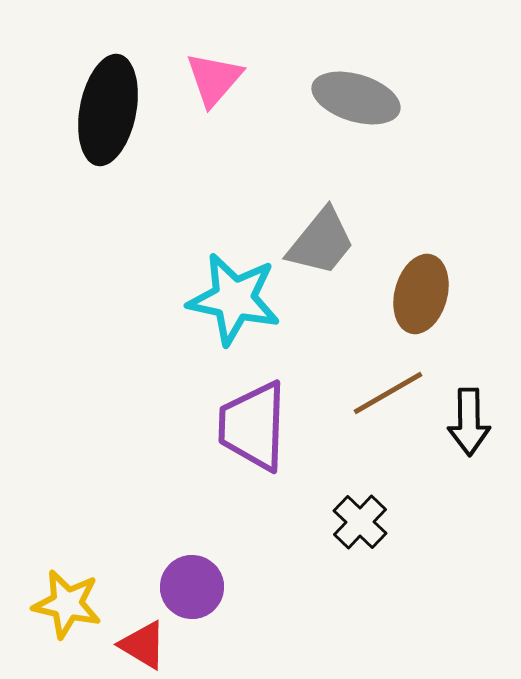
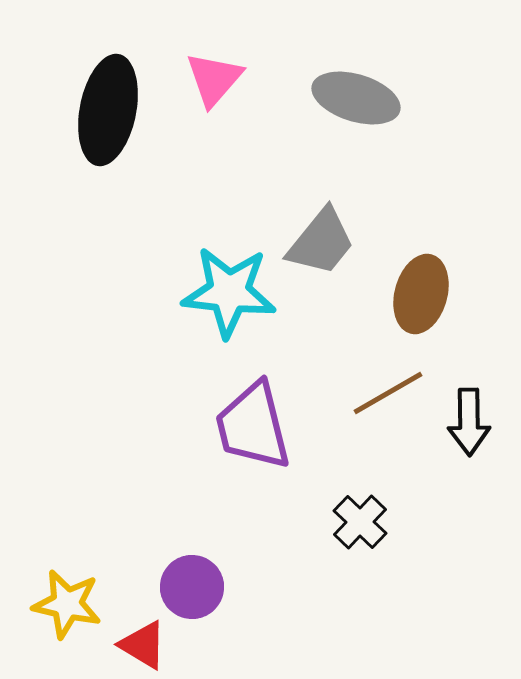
cyan star: moved 5 px left, 7 px up; rotated 6 degrees counterclockwise
purple trapezoid: rotated 16 degrees counterclockwise
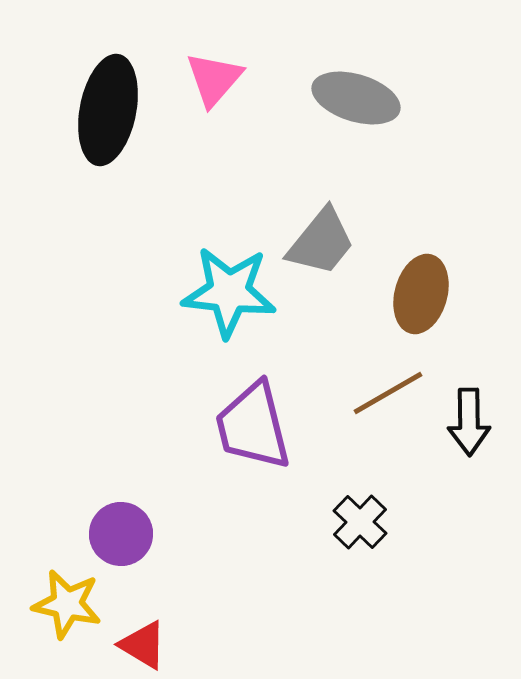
purple circle: moved 71 px left, 53 px up
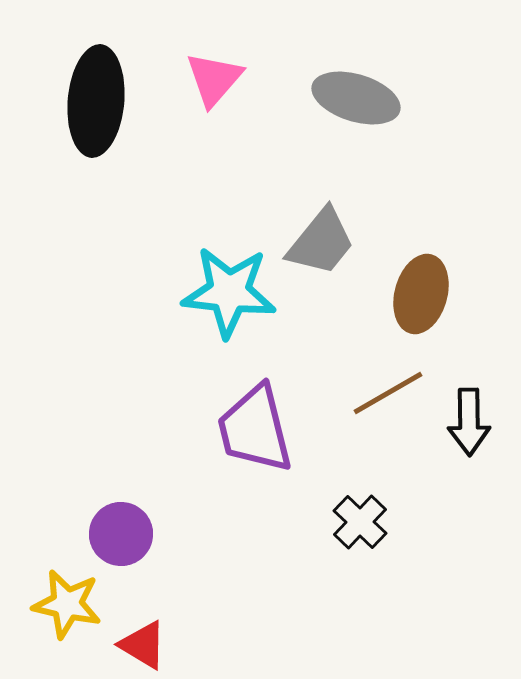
black ellipse: moved 12 px left, 9 px up; rotated 6 degrees counterclockwise
purple trapezoid: moved 2 px right, 3 px down
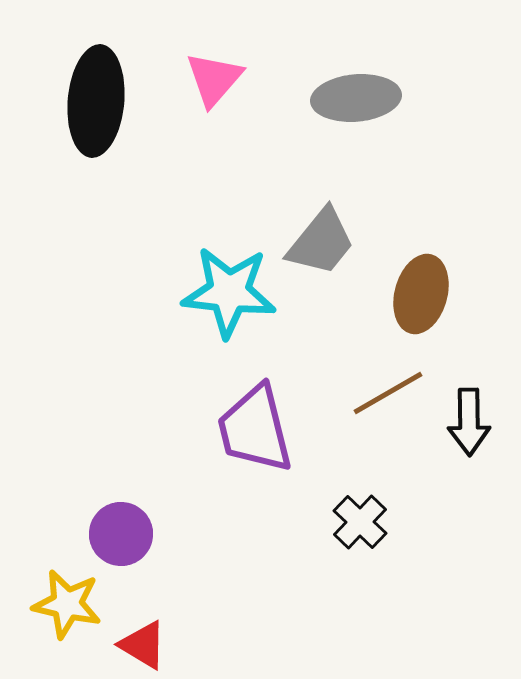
gray ellipse: rotated 22 degrees counterclockwise
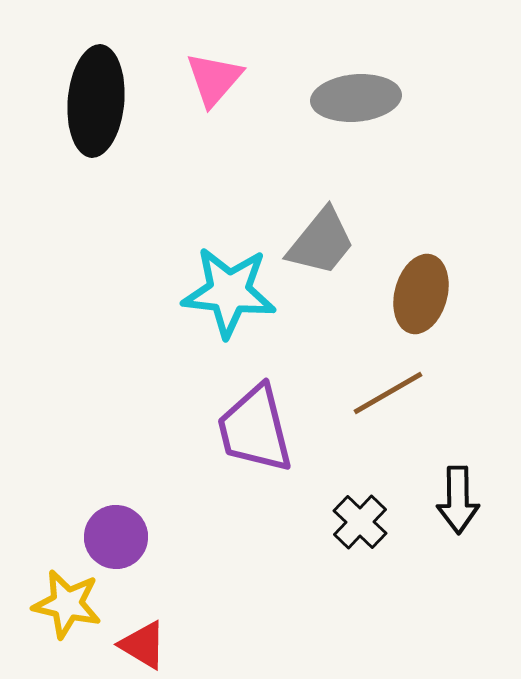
black arrow: moved 11 px left, 78 px down
purple circle: moved 5 px left, 3 px down
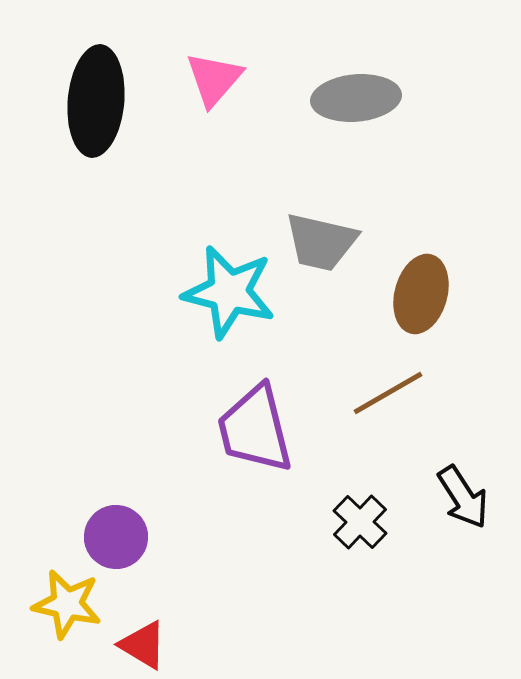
gray trapezoid: rotated 64 degrees clockwise
cyan star: rotated 8 degrees clockwise
black arrow: moved 5 px right, 3 px up; rotated 32 degrees counterclockwise
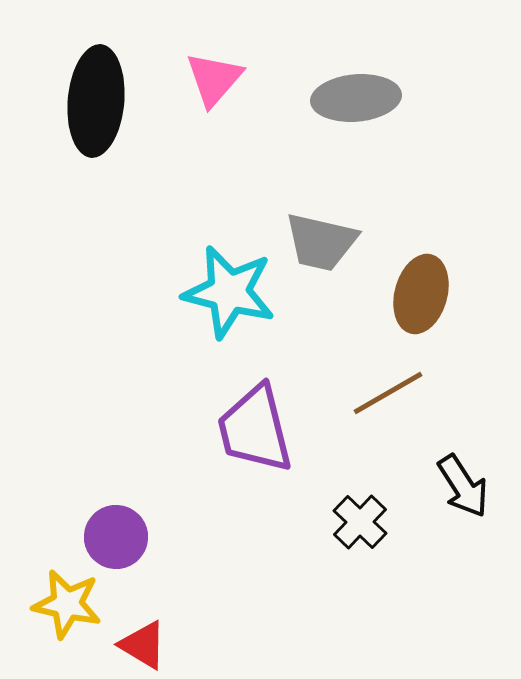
black arrow: moved 11 px up
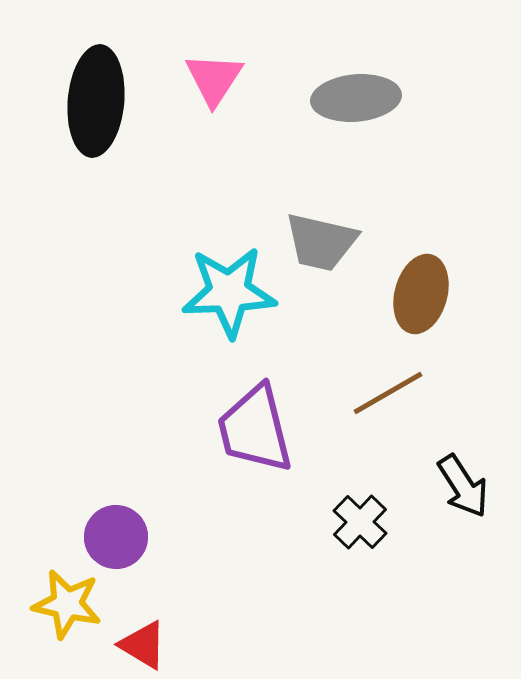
pink triangle: rotated 8 degrees counterclockwise
cyan star: rotated 16 degrees counterclockwise
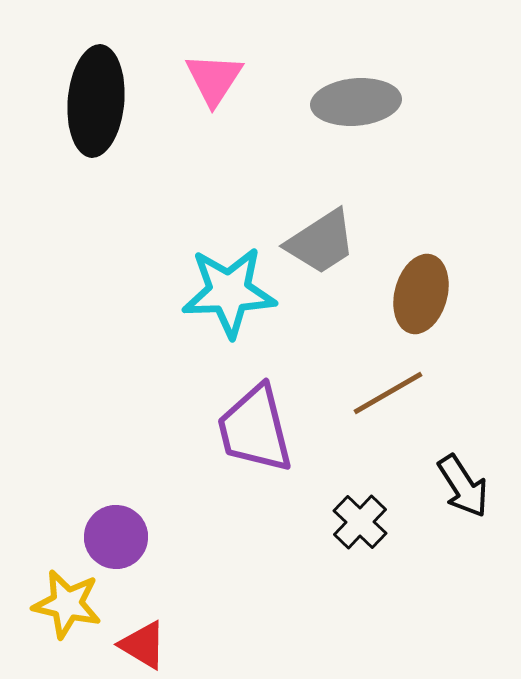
gray ellipse: moved 4 px down
gray trapezoid: rotated 46 degrees counterclockwise
